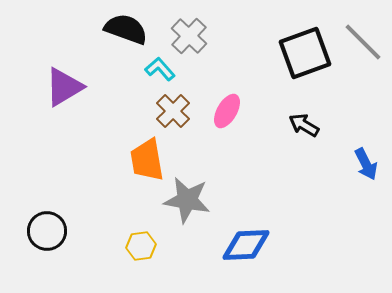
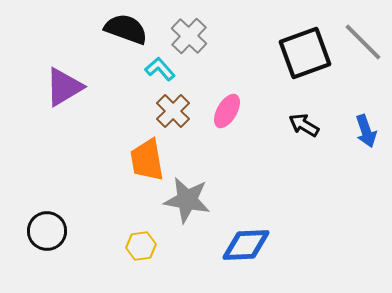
blue arrow: moved 33 px up; rotated 8 degrees clockwise
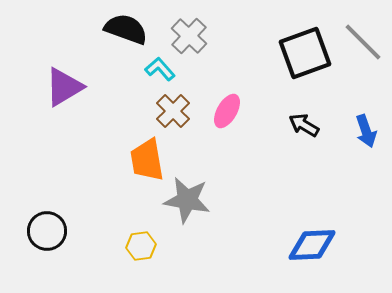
blue diamond: moved 66 px right
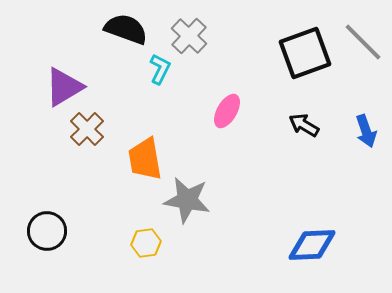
cyan L-shape: rotated 68 degrees clockwise
brown cross: moved 86 px left, 18 px down
orange trapezoid: moved 2 px left, 1 px up
yellow hexagon: moved 5 px right, 3 px up
